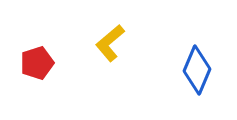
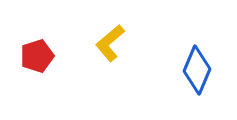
red pentagon: moved 7 px up
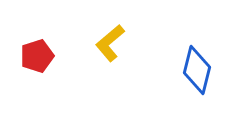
blue diamond: rotated 9 degrees counterclockwise
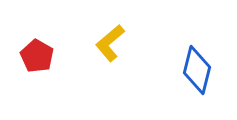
red pentagon: rotated 24 degrees counterclockwise
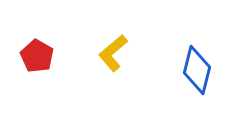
yellow L-shape: moved 3 px right, 10 px down
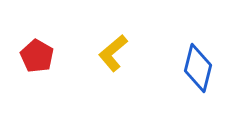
blue diamond: moved 1 px right, 2 px up
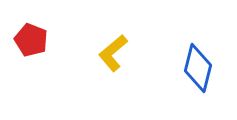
red pentagon: moved 6 px left, 16 px up; rotated 8 degrees counterclockwise
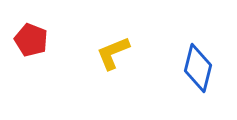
yellow L-shape: rotated 18 degrees clockwise
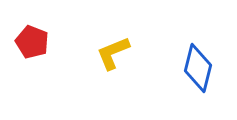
red pentagon: moved 1 px right, 2 px down
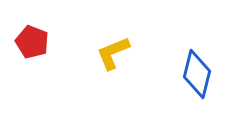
blue diamond: moved 1 px left, 6 px down
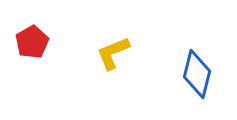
red pentagon: rotated 20 degrees clockwise
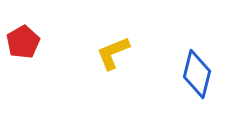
red pentagon: moved 9 px left
